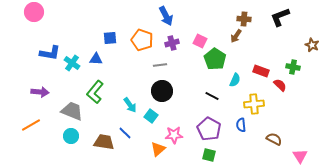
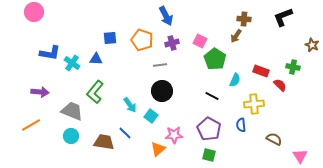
black L-shape: moved 3 px right
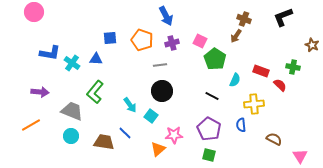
brown cross: rotated 16 degrees clockwise
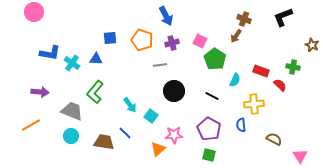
black circle: moved 12 px right
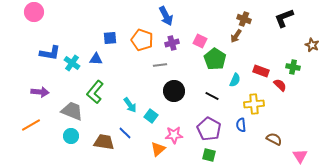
black L-shape: moved 1 px right, 1 px down
